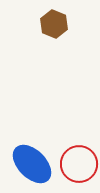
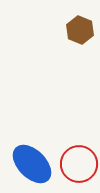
brown hexagon: moved 26 px right, 6 px down
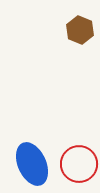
blue ellipse: rotated 21 degrees clockwise
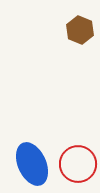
red circle: moved 1 px left
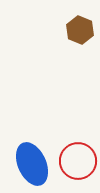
red circle: moved 3 px up
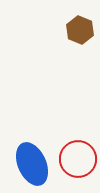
red circle: moved 2 px up
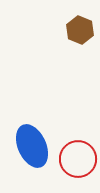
blue ellipse: moved 18 px up
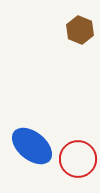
blue ellipse: rotated 27 degrees counterclockwise
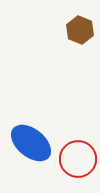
blue ellipse: moved 1 px left, 3 px up
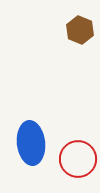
blue ellipse: rotated 45 degrees clockwise
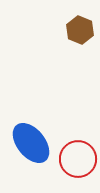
blue ellipse: rotated 33 degrees counterclockwise
